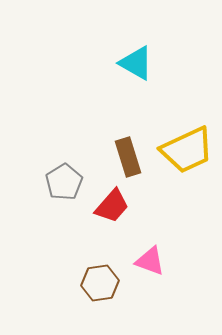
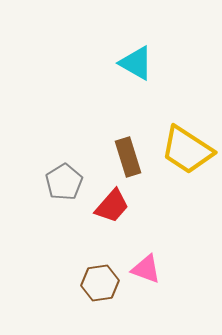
yellow trapezoid: rotated 58 degrees clockwise
pink triangle: moved 4 px left, 8 px down
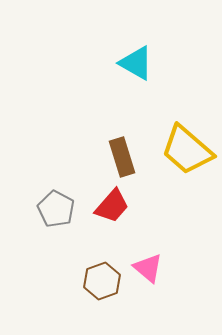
yellow trapezoid: rotated 8 degrees clockwise
brown rectangle: moved 6 px left
gray pentagon: moved 8 px left, 27 px down; rotated 12 degrees counterclockwise
pink triangle: moved 2 px right, 1 px up; rotated 20 degrees clockwise
brown hexagon: moved 2 px right, 2 px up; rotated 12 degrees counterclockwise
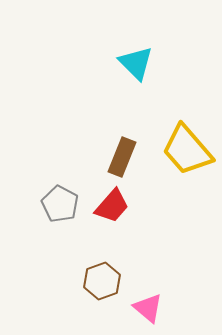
cyan triangle: rotated 15 degrees clockwise
yellow trapezoid: rotated 8 degrees clockwise
brown rectangle: rotated 39 degrees clockwise
gray pentagon: moved 4 px right, 5 px up
pink triangle: moved 40 px down
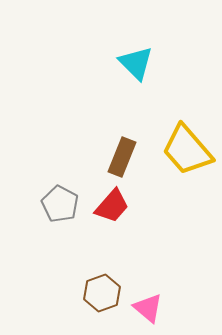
brown hexagon: moved 12 px down
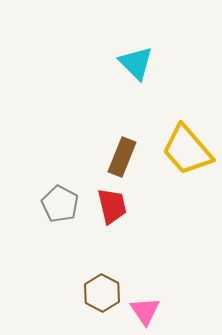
red trapezoid: rotated 54 degrees counterclockwise
brown hexagon: rotated 12 degrees counterclockwise
pink triangle: moved 3 px left, 3 px down; rotated 16 degrees clockwise
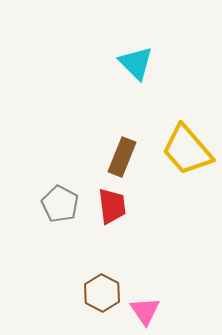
red trapezoid: rotated 6 degrees clockwise
